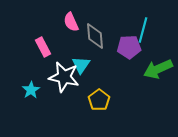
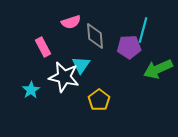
pink semicircle: rotated 84 degrees counterclockwise
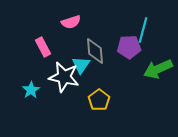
gray diamond: moved 15 px down
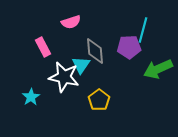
cyan star: moved 7 px down
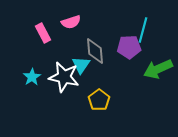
pink rectangle: moved 14 px up
cyan star: moved 1 px right, 20 px up
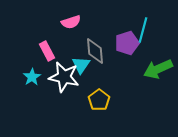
pink rectangle: moved 4 px right, 18 px down
purple pentagon: moved 2 px left, 4 px up; rotated 15 degrees counterclockwise
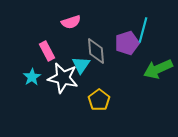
gray diamond: moved 1 px right
white star: moved 1 px left, 1 px down
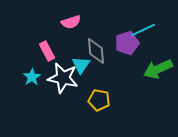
cyan line: rotated 50 degrees clockwise
yellow pentagon: rotated 25 degrees counterclockwise
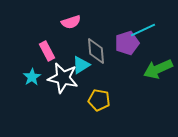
cyan triangle: rotated 24 degrees clockwise
